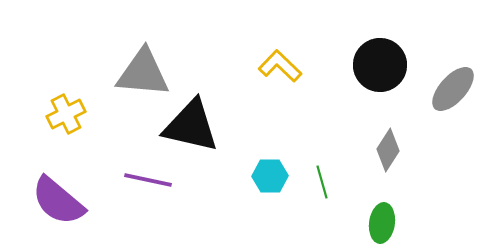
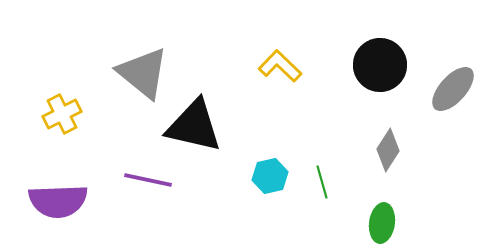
gray triangle: rotated 34 degrees clockwise
yellow cross: moved 4 px left
black triangle: moved 3 px right
cyan hexagon: rotated 12 degrees counterclockwise
purple semicircle: rotated 42 degrees counterclockwise
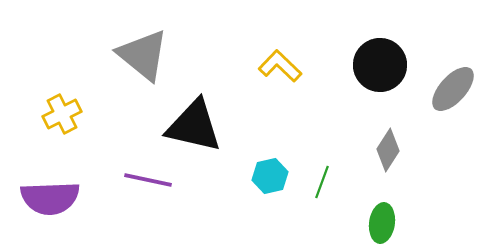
gray triangle: moved 18 px up
green line: rotated 36 degrees clockwise
purple semicircle: moved 8 px left, 3 px up
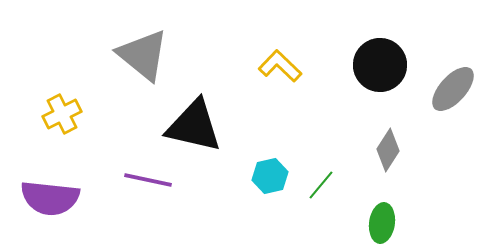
green line: moved 1 px left, 3 px down; rotated 20 degrees clockwise
purple semicircle: rotated 8 degrees clockwise
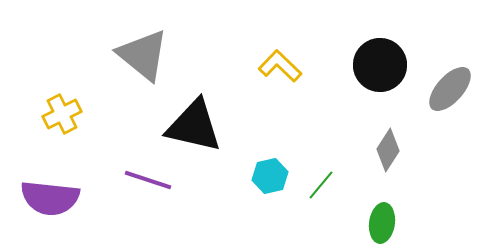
gray ellipse: moved 3 px left
purple line: rotated 6 degrees clockwise
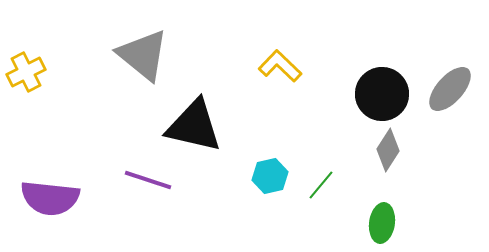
black circle: moved 2 px right, 29 px down
yellow cross: moved 36 px left, 42 px up
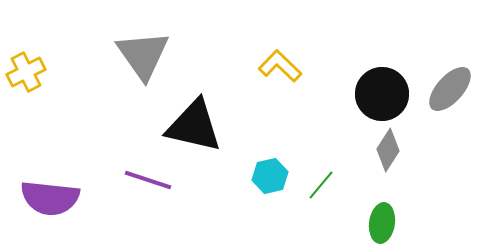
gray triangle: rotated 16 degrees clockwise
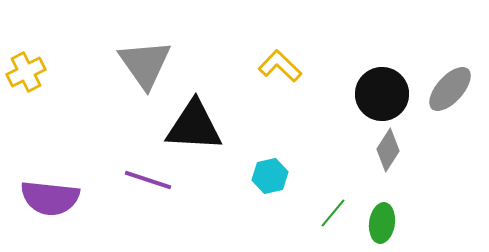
gray triangle: moved 2 px right, 9 px down
black triangle: rotated 10 degrees counterclockwise
green line: moved 12 px right, 28 px down
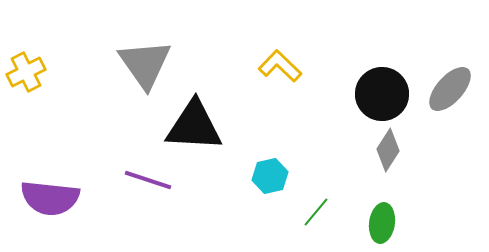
green line: moved 17 px left, 1 px up
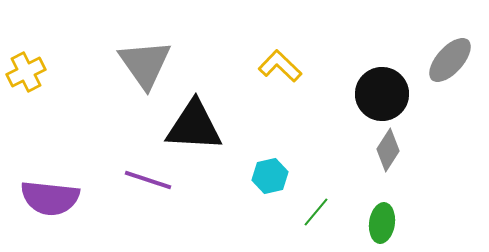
gray ellipse: moved 29 px up
